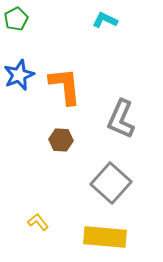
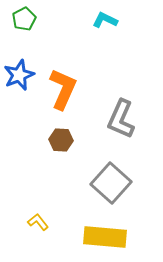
green pentagon: moved 8 px right
orange L-shape: moved 2 px left, 3 px down; rotated 30 degrees clockwise
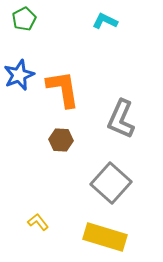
cyan L-shape: moved 1 px down
orange L-shape: rotated 33 degrees counterclockwise
yellow rectangle: rotated 12 degrees clockwise
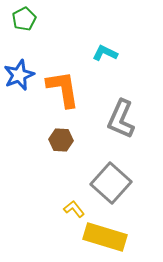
cyan L-shape: moved 32 px down
yellow L-shape: moved 36 px right, 13 px up
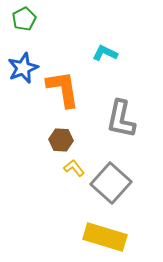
blue star: moved 4 px right, 7 px up
gray L-shape: rotated 12 degrees counterclockwise
yellow L-shape: moved 41 px up
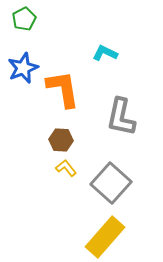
gray L-shape: moved 2 px up
yellow L-shape: moved 8 px left
yellow rectangle: rotated 66 degrees counterclockwise
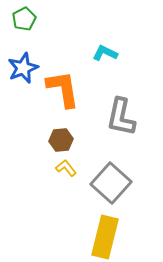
brown hexagon: rotated 10 degrees counterclockwise
yellow rectangle: rotated 27 degrees counterclockwise
